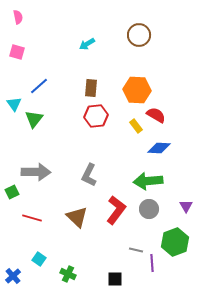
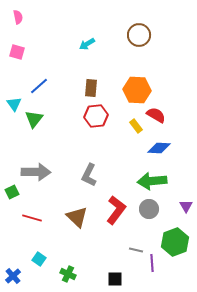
green arrow: moved 4 px right
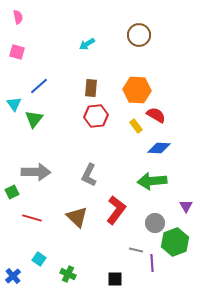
gray circle: moved 6 px right, 14 px down
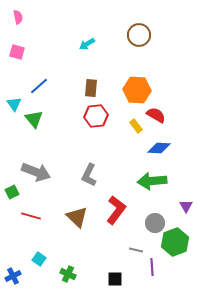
green triangle: rotated 18 degrees counterclockwise
gray arrow: rotated 20 degrees clockwise
red line: moved 1 px left, 2 px up
purple line: moved 4 px down
blue cross: rotated 14 degrees clockwise
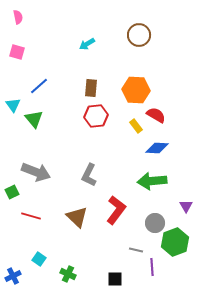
orange hexagon: moved 1 px left
cyan triangle: moved 1 px left, 1 px down
blue diamond: moved 2 px left
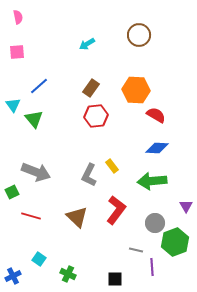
pink square: rotated 21 degrees counterclockwise
brown rectangle: rotated 30 degrees clockwise
yellow rectangle: moved 24 px left, 40 px down
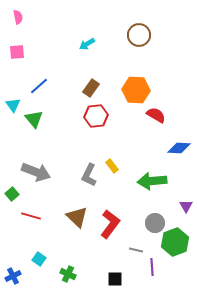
blue diamond: moved 22 px right
green square: moved 2 px down; rotated 16 degrees counterclockwise
red L-shape: moved 6 px left, 14 px down
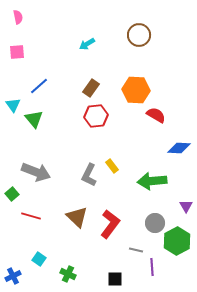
green hexagon: moved 2 px right, 1 px up; rotated 8 degrees counterclockwise
